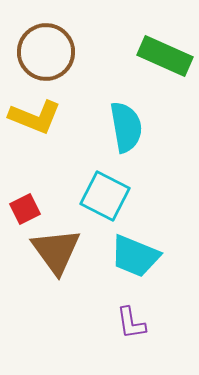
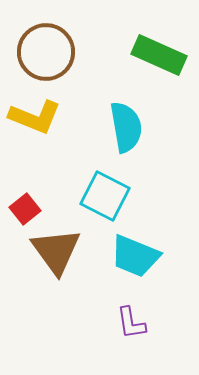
green rectangle: moved 6 px left, 1 px up
red square: rotated 12 degrees counterclockwise
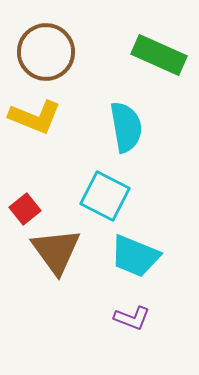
purple L-shape: moved 1 px right, 5 px up; rotated 60 degrees counterclockwise
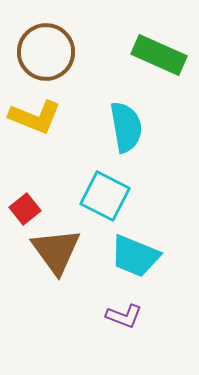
purple L-shape: moved 8 px left, 2 px up
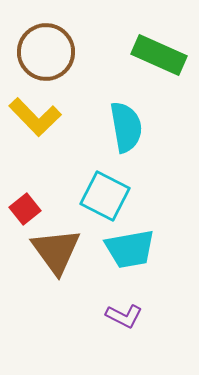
yellow L-shape: rotated 24 degrees clockwise
cyan trapezoid: moved 5 px left, 7 px up; rotated 32 degrees counterclockwise
purple L-shape: rotated 6 degrees clockwise
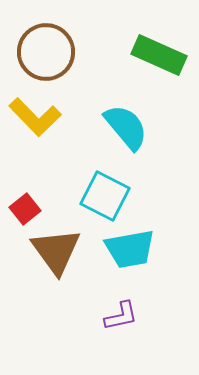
cyan semicircle: rotated 30 degrees counterclockwise
purple L-shape: moved 3 px left; rotated 39 degrees counterclockwise
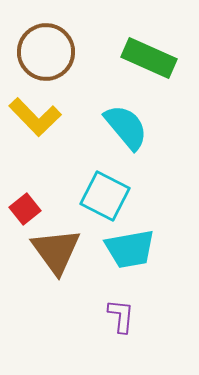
green rectangle: moved 10 px left, 3 px down
purple L-shape: rotated 72 degrees counterclockwise
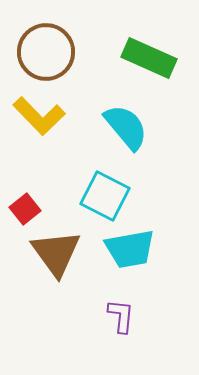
yellow L-shape: moved 4 px right, 1 px up
brown triangle: moved 2 px down
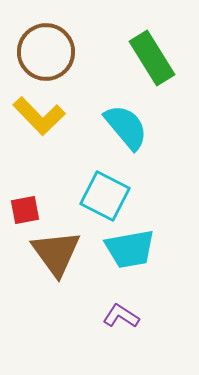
green rectangle: moved 3 px right; rotated 34 degrees clockwise
red square: moved 1 px down; rotated 28 degrees clockwise
purple L-shape: rotated 63 degrees counterclockwise
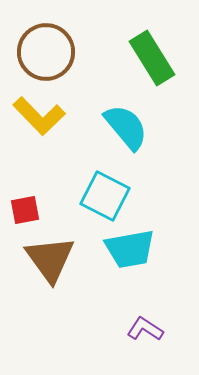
brown triangle: moved 6 px left, 6 px down
purple L-shape: moved 24 px right, 13 px down
